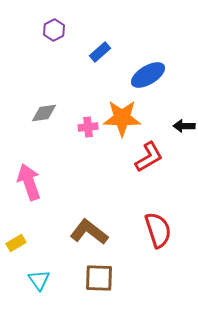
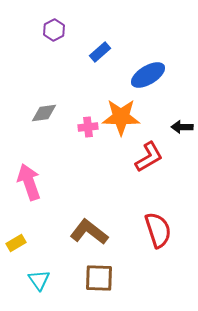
orange star: moved 1 px left, 1 px up
black arrow: moved 2 px left, 1 px down
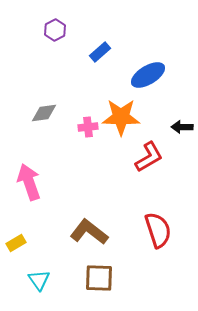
purple hexagon: moved 1 px right
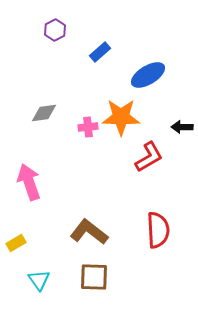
red semicircle: rotated 15 degrees clockwise
brown square: moved 5 px left, 1 px up
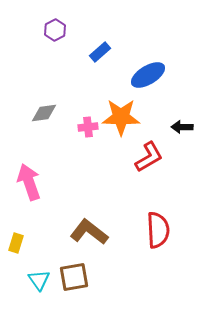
yellow rectangle: rotated 42 degrees counterclockwise
brown square: moved 20 px left; rotated 12 degrees counterclockwise
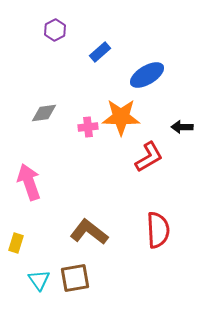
blue ellipse: moved 1 px left
brown square: moved 1 px right, 1 px down
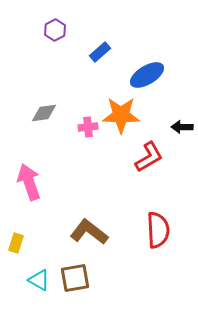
orange star: moved 2 px up
cyan triangle: rotated 25 degrees counterclockwise
